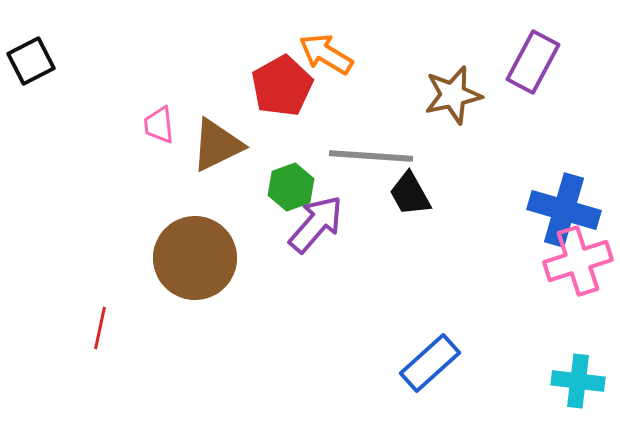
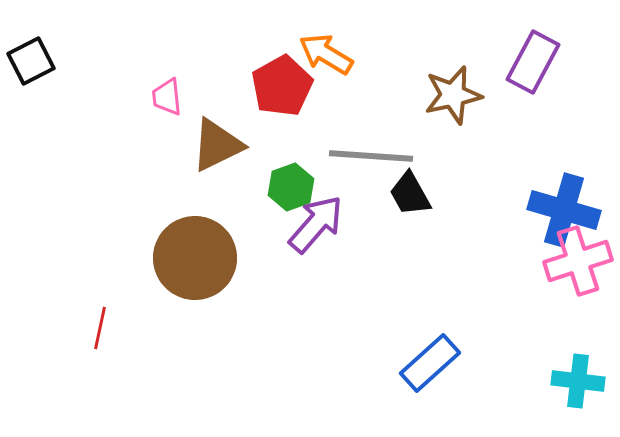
pink trapezoid: moved 8 px right, 28 px up
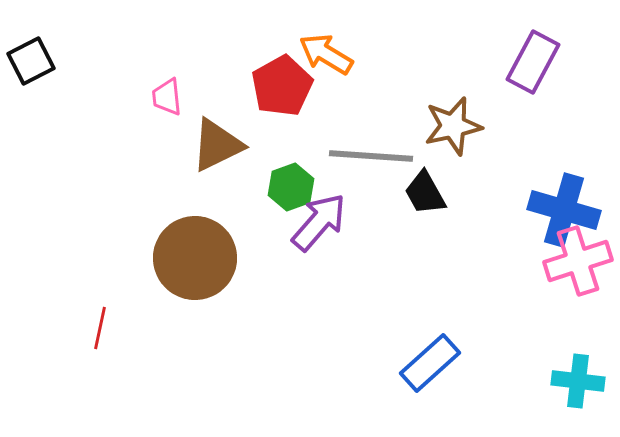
brown star: moved 31 px down
black trapezoid: moved 15 px right, 1 px up
purple arrow: moved 3 px right, 2 px up
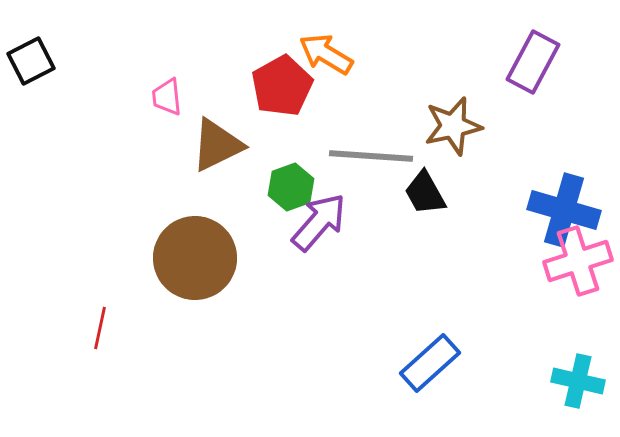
cyan cross: rotated 6 degrees clockwise
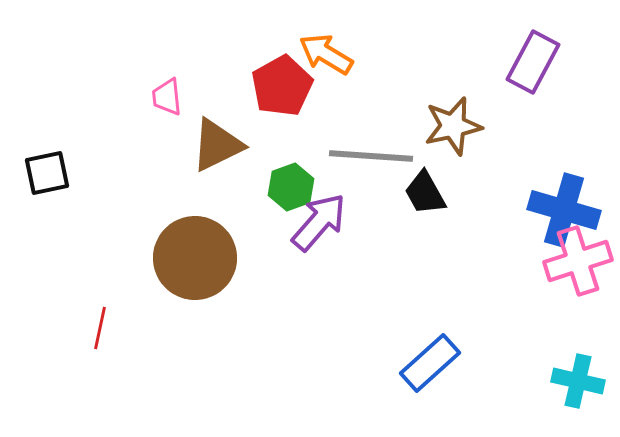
black square: moved 16 px right, 112 px down; rotated 15 degrees clockwise
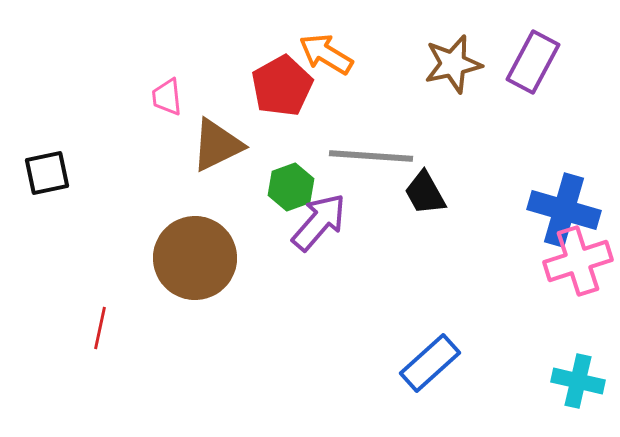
brown star: moved 62 px up
